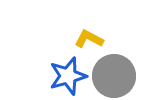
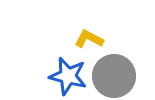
blue star: rotated 30 degrees clockwise
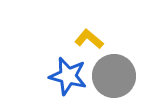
yellow L-shape: rotated 12 degrees clockwise
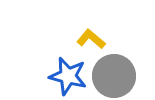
yellow L-shape: moved 2 px right
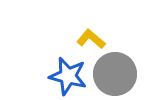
gray circle: moved 1 px right, 2 px up
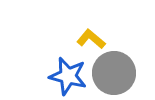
gray circle: moved 1 px left, 1 px up
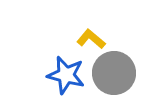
blue star: moved 2 px left, 1 px up
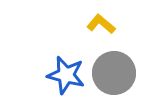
yellow L-shape: moved 10 px right, 15 px up
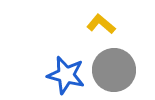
gray circle: moved 3 px up
